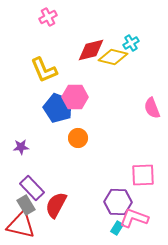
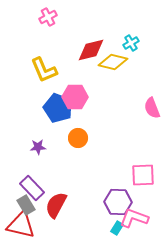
yellow diamond: moved 5 px down
purple star: moved 17 px right
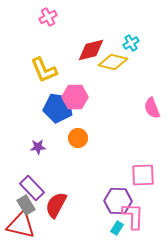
blue pentagon: rotated 12 degrees counterclockwise
purple hexagon: moved 1 px up
pink L-shape: moved 1 px left, 2 px up; rotated 72 degrees clockwise
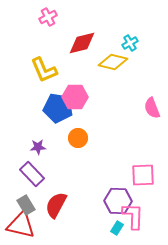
cyan cross: moved 1 px left
red diamond: moved 9 px left, 7 px up
purple rectangle: moved 14 px up
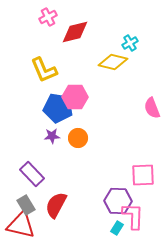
red diamond: moved 7 px left, 11 px up
purple star: moved 14 px right, 11 px up
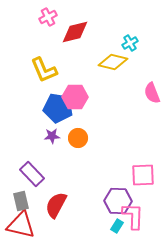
pink semicircle: moved 15 px up
gray rectangle: moved 5 px left, 4 px up; rotated 18 degrees clockwise
cyan rectangle: moved 2 px up
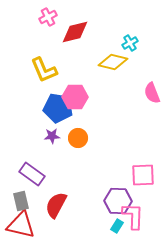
purple rectangle: rotated 10 degrees counterclockwise
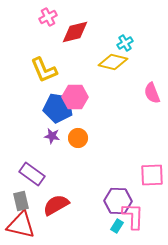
cyan cross: moved 5 px left
purple star: rotated 14 degrees clockwise
pink square: moved 9 px right
red semicircle: rotated 32 degrees clockwise
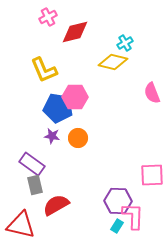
purple rectangle: moved 10 px up
gray rectangle: moved 14 px right, 16 px up
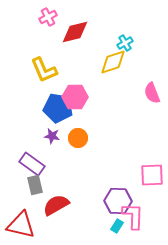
yellow diamond: rotated 32 degrees counterclockwise
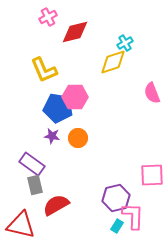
purple hexagon: moved 2 px left, 3 px up; rotated 16 degrees counterclockwise
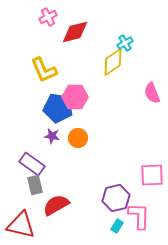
yellow diamond: rotated 16 degrees counterclockwise
pink L-shape: moved 6 px right
